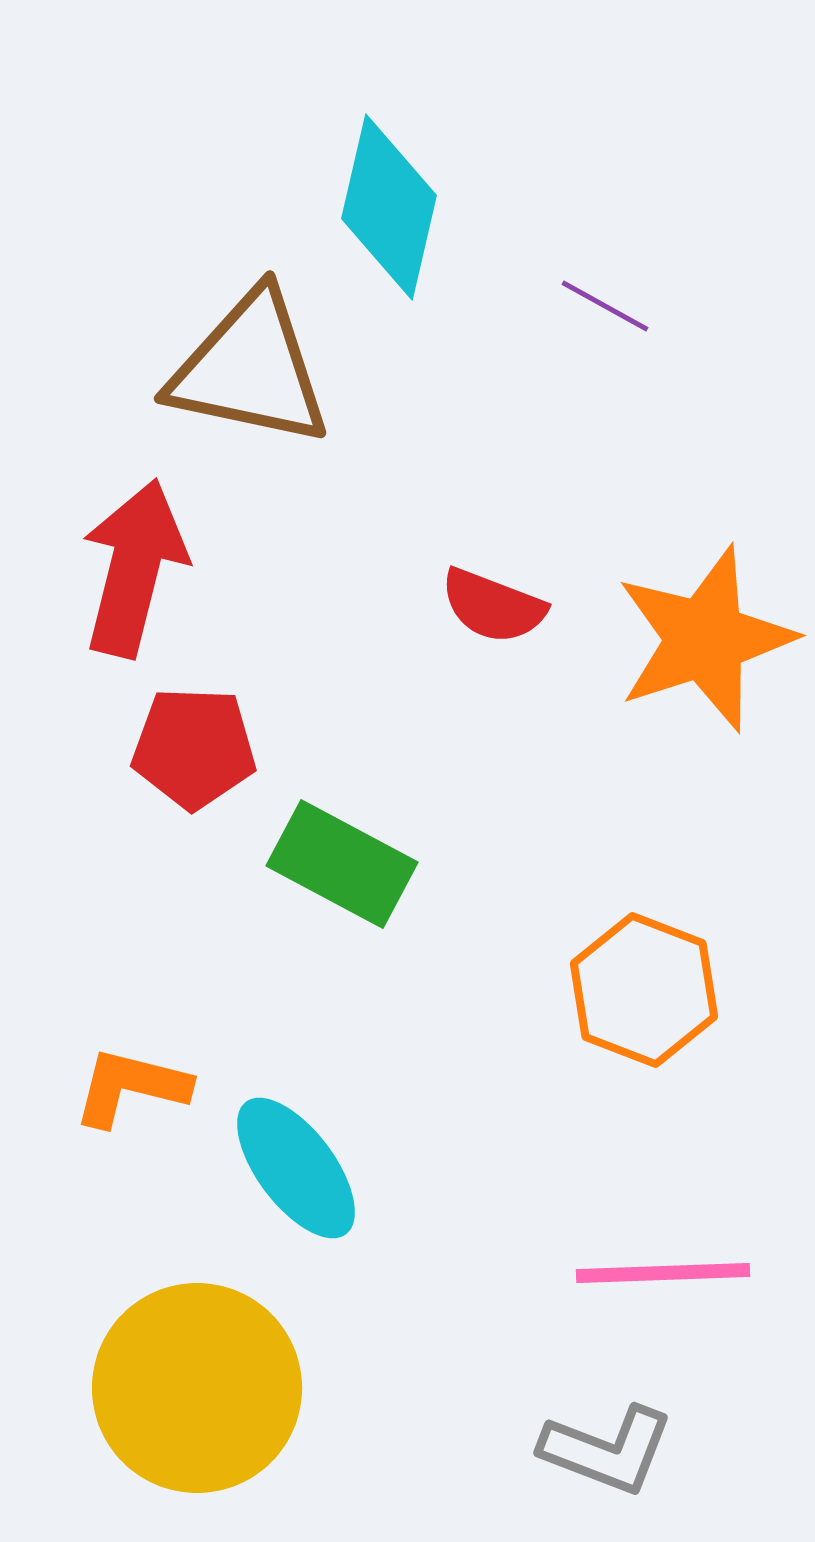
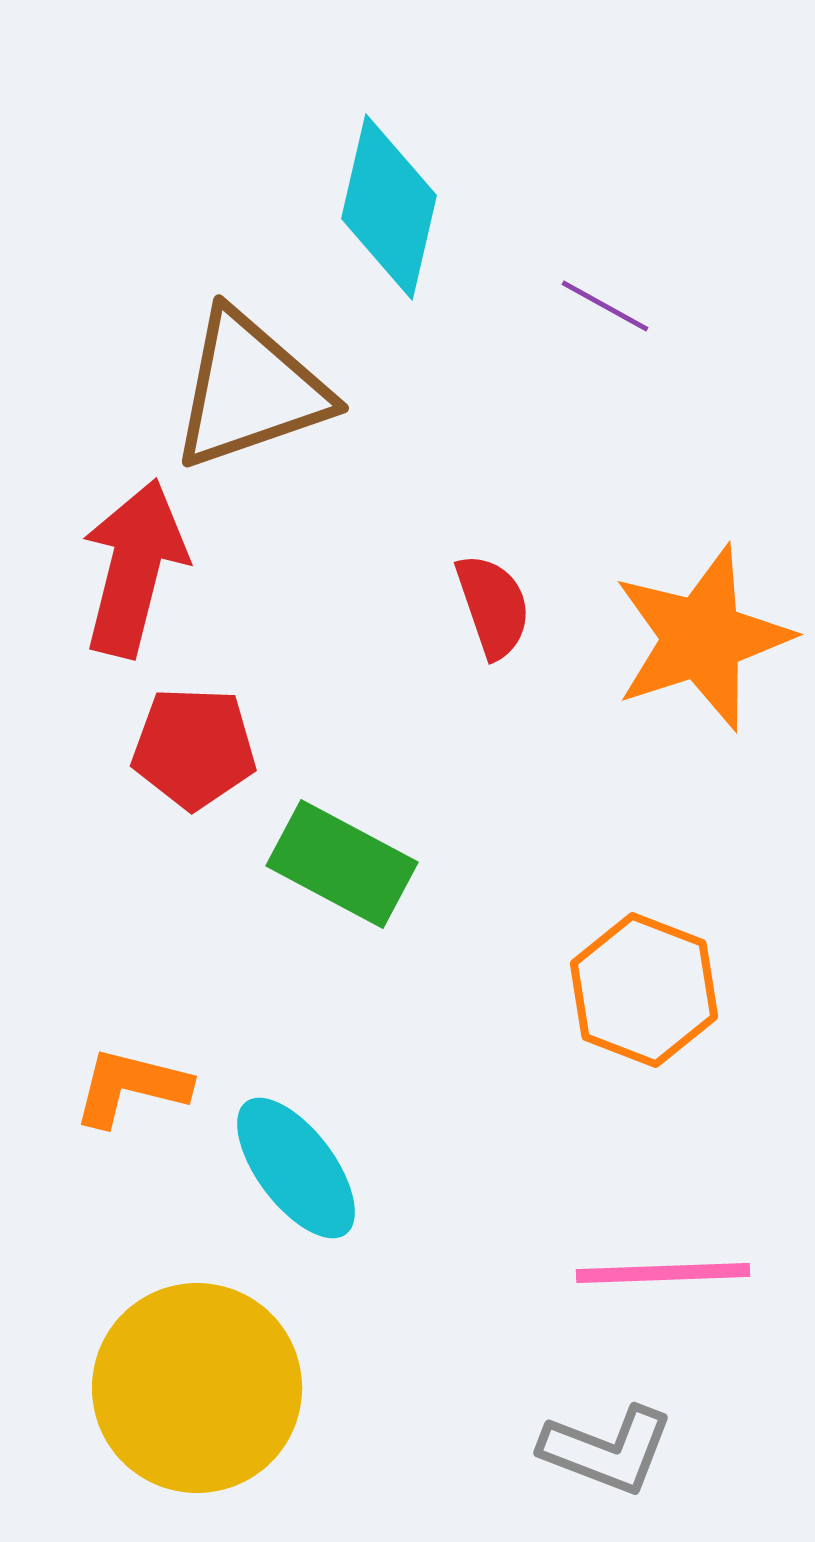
brown triangle: moved 21 px down; rotated 31 degrees counterclockwise
red semicircle: rotated 130 degrees counterclockwise
orange star: moved 3 px left, 1 px up
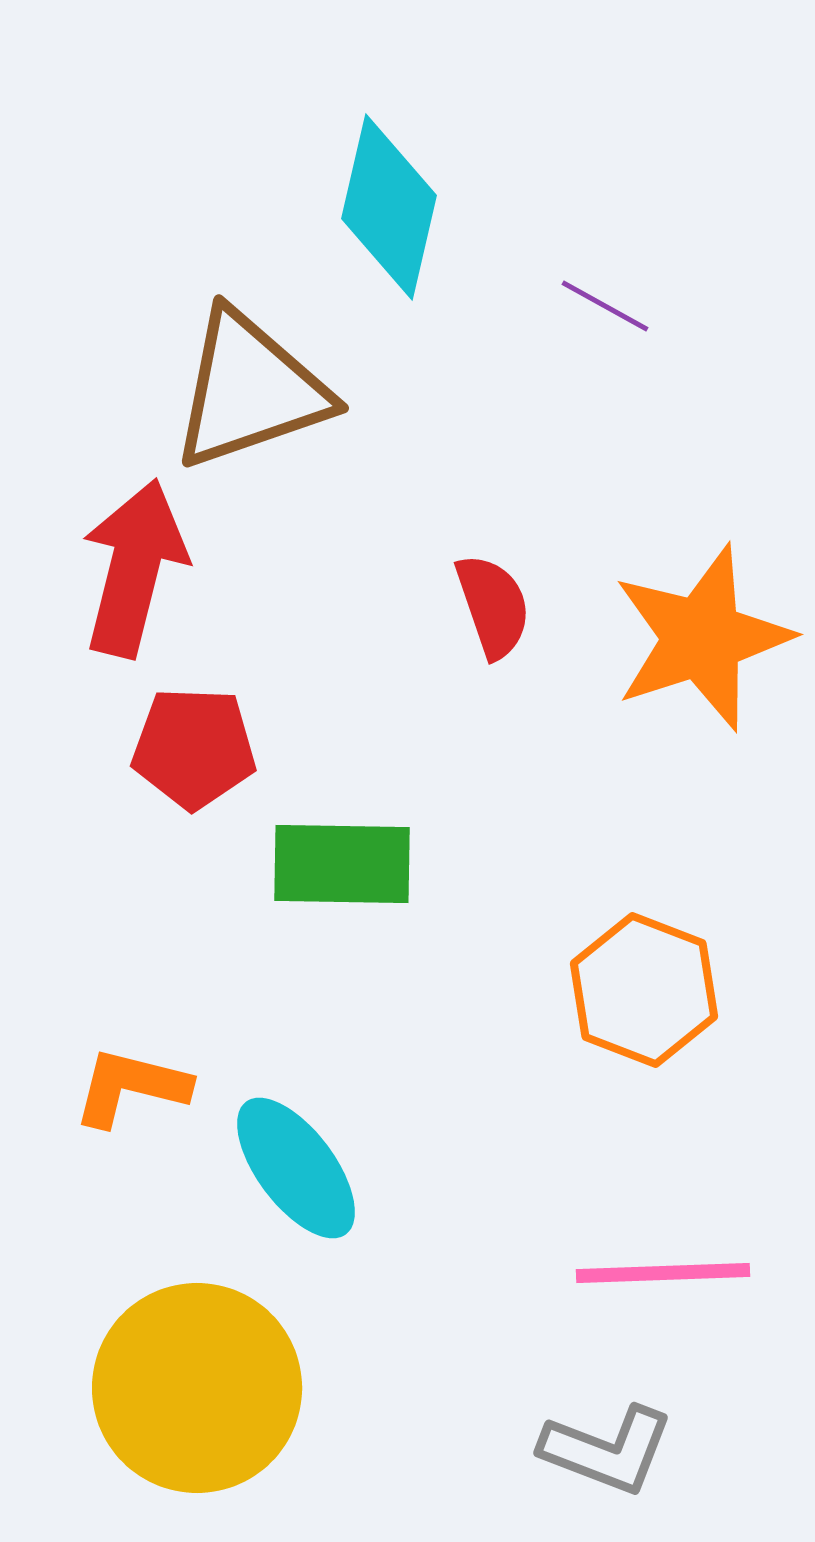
green rectangle: rotated 27 degrees counterclockwise
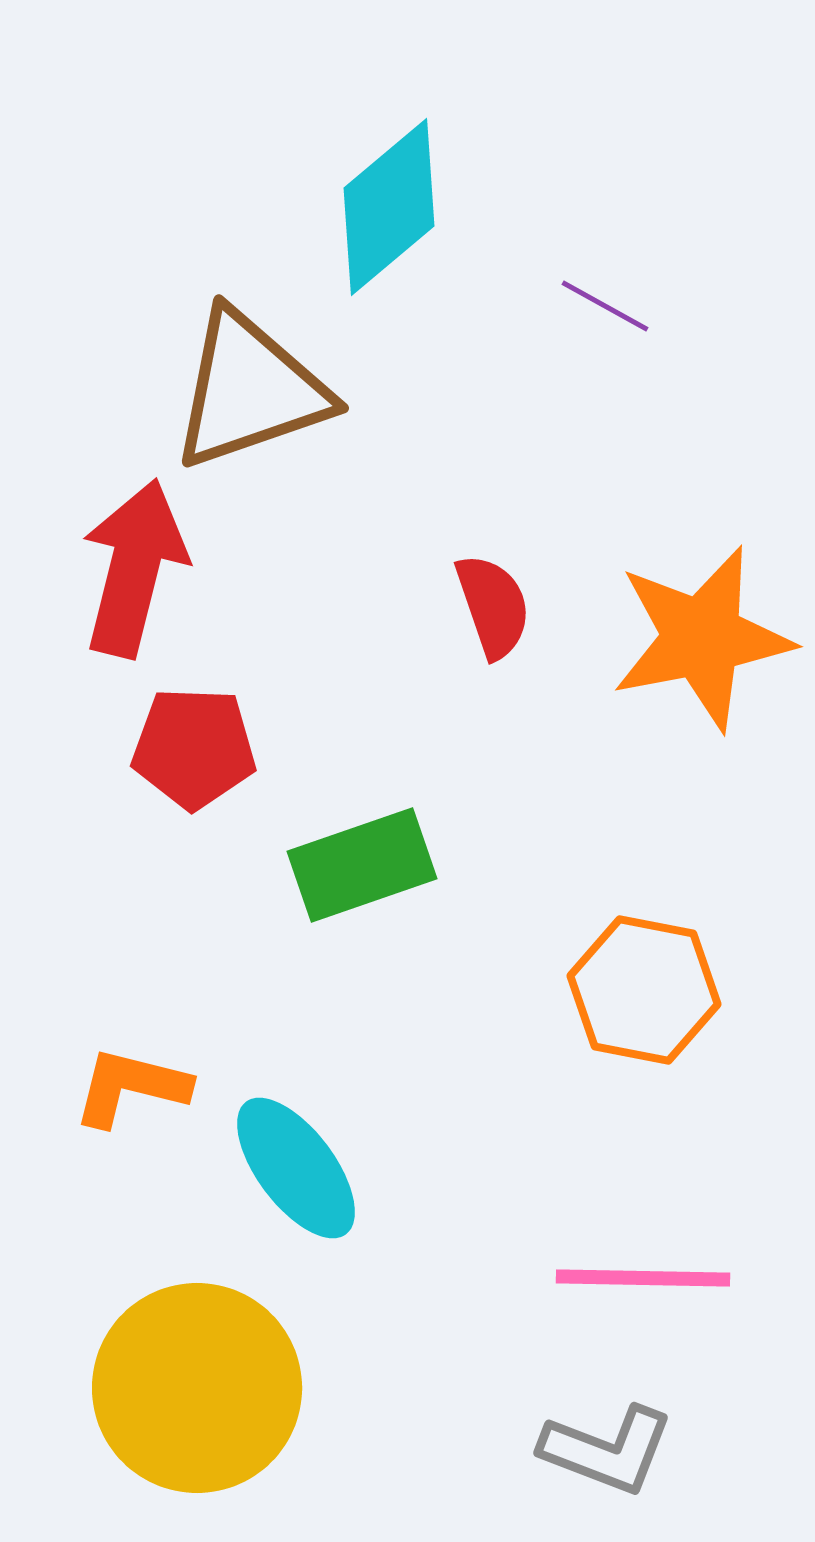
cyan diamond: rotated 37 degrees clockwise
orange star: rotated 7 degrees clockwise
green rectangle: moved 20 px right, 1 px down; rotated 20 degrees counterclockwise
orange hexagon: rotated 10 degrees counterclockwise
pink line: moved 20 px left, 5 px down; rotated 3 degrees clockwise
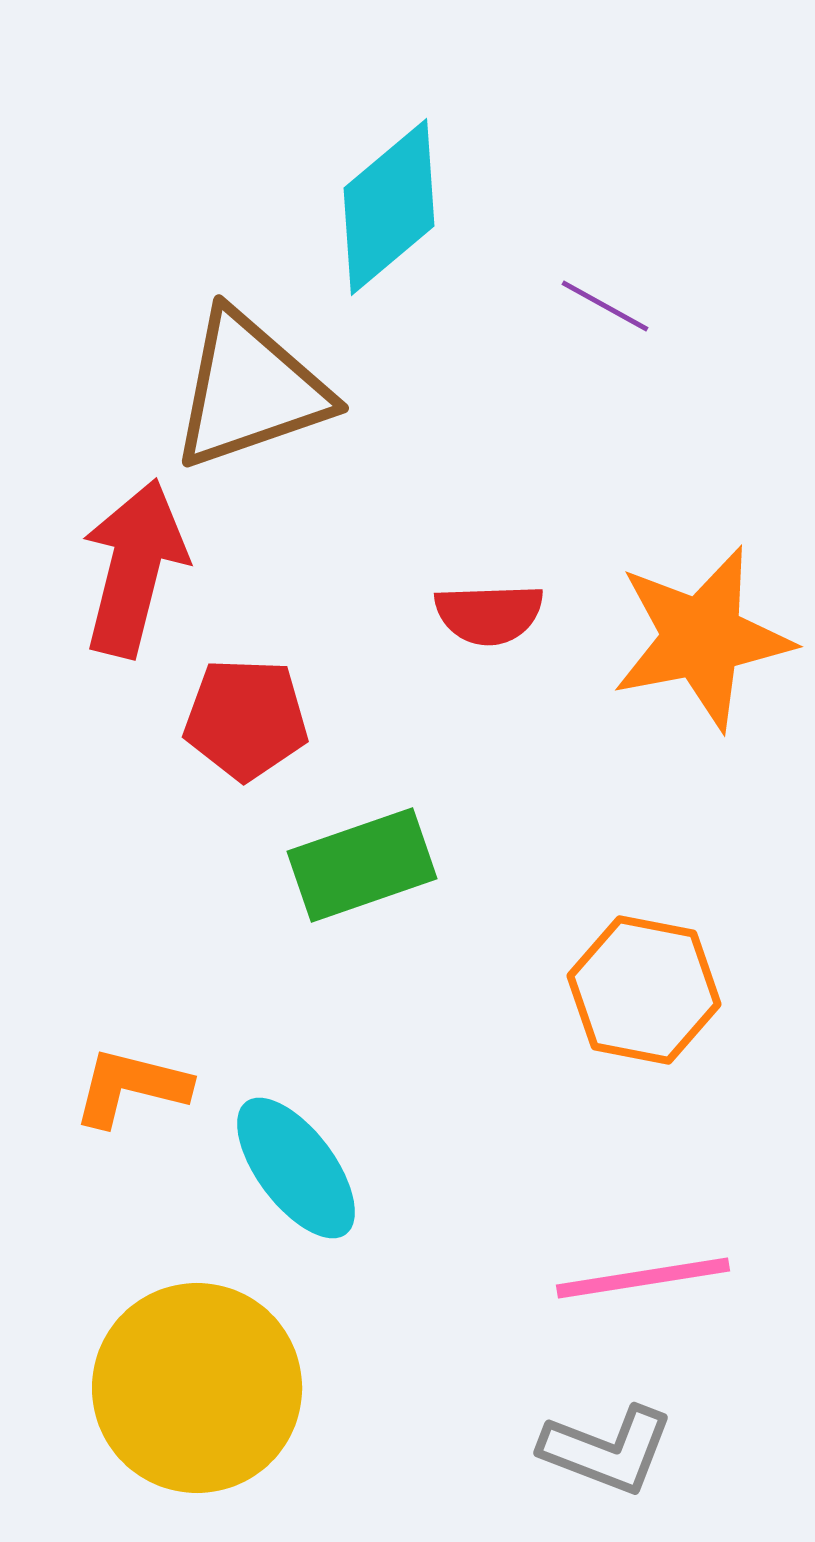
red semicircle: moved 4 px left, 8 px down; rotated 107 degrees clockwise
red pentagon: moved 52 px right, 29 px up
pink line: rotated 10 degrees counterclockwise
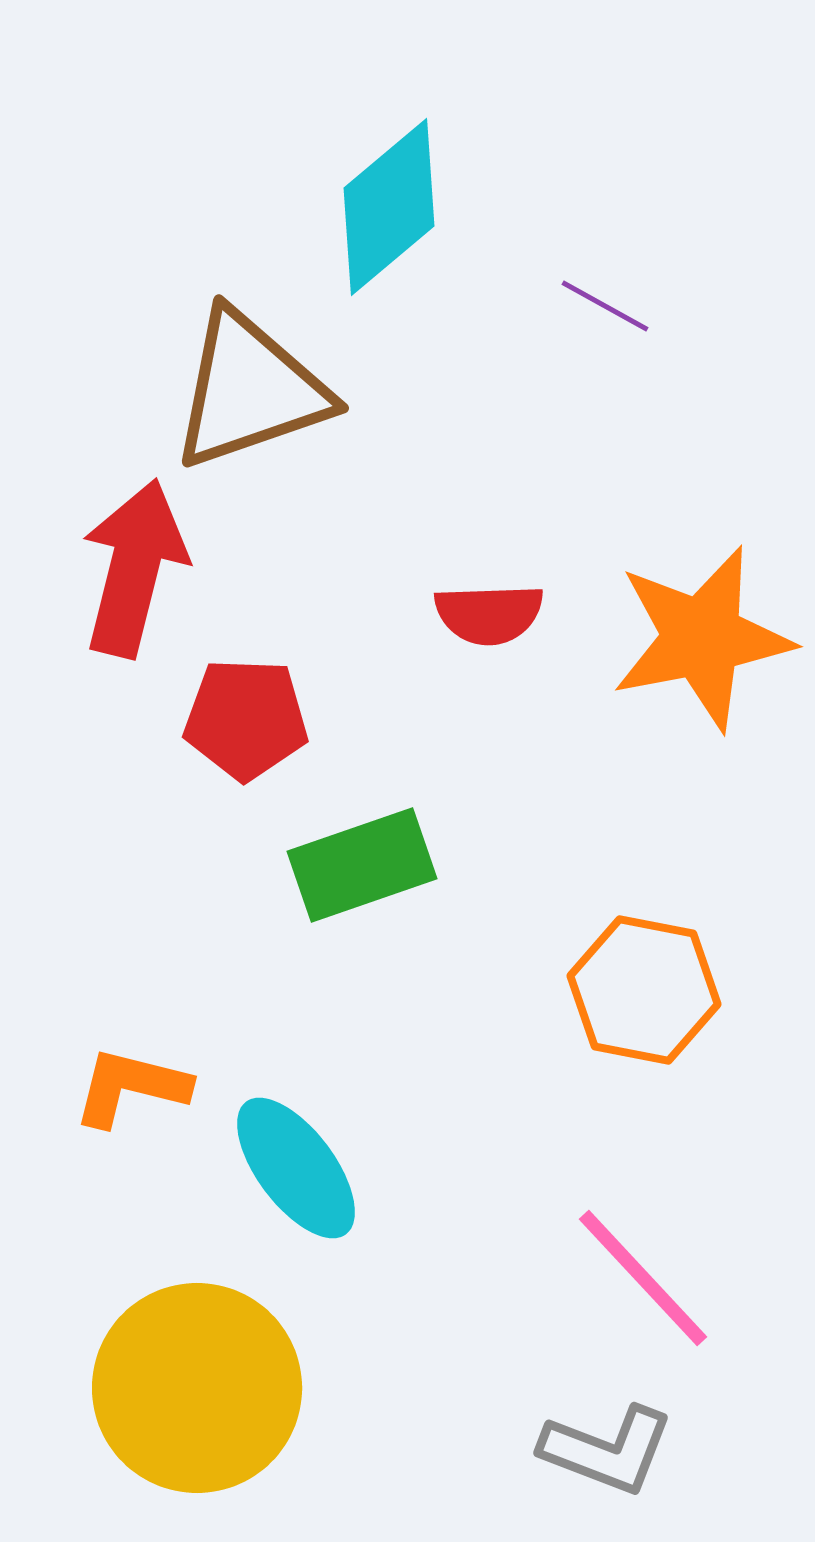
pink line: rotated 56 degrees clockwise
